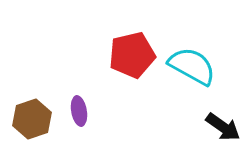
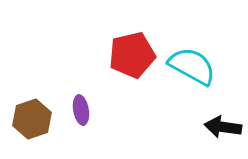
purple ellipse: moved 2 px right, 1 px up
black arrow: rotated 153 degrees clockwise
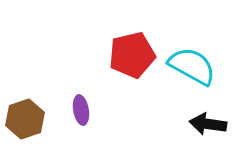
brown hexagon: moved 7 px left
black arrow: moved 15 px left, 3 px up
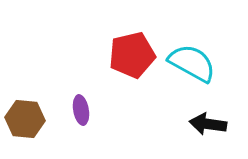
cyan semicircle: moved 3 px up
brown hexagon: rotated 24 degrees clockwise
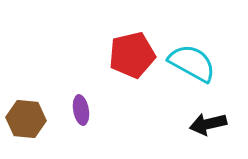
brown hexagon: moved 1 px right
black arrow: rotated 21 degrees counterclockwise
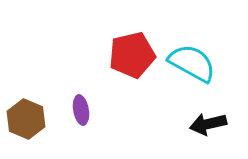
brown hexagon: rotated 18 degrees clockwise
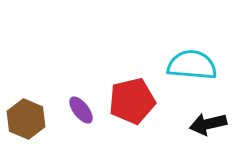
red pentagon: moved 46 px down
cyan semicircle: moved 2 px down; rotated 24 degrees counterclockwise
purple ellipse: rotated 28 degrees counterclockwise
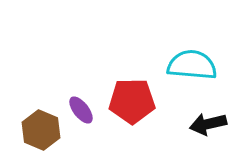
red pentagon: rotated 12 degrees clockwise
brown hexagon: moved 15 px right, 11 px down
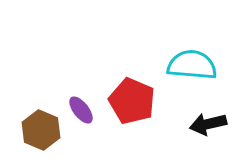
red pentagon: rotated 24 degrees clockwise
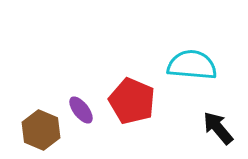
black arrow: moved 10 px right, 4 px down; rotated 63 degrees clockwise
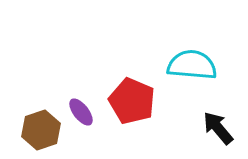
purple ellipse: moved 2 px down
brown hexagon: rotated 18 degrees clockwise
